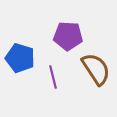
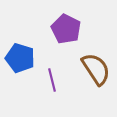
purple pentagon: moved 2 px left, 7 px up; rotated 24 degrees clockwise
purple line: moved 1 px left, 3 px down
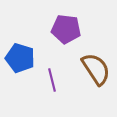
purple pentagon: rotated 20 degrees counterclockwise
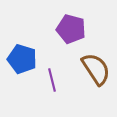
purple pentagon: moved 5 px right; rotated 8 degrees clockwise
blue pentagon: moved 2 px right, 1 px down
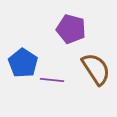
blue pentagon: moved 1 px right, 4 px down; rotated 16 degrees clockwise
purple line: rotated 70 degrees counterclockwise
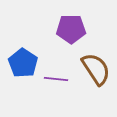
purple pentagon: rotated 16 degrees counterclockwise
purple line: moved 4 px right, 1 px up
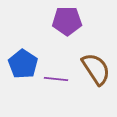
purple pentagon: moved 4 px left, 8 px up
blue pentagon: moved 1 px down
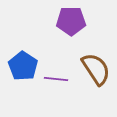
purple pentagon: moved 4 px right
blue pentagon: moved 2 px down
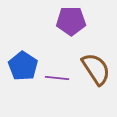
purple line: moved 1 px right, 1 px up
